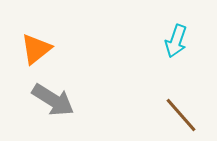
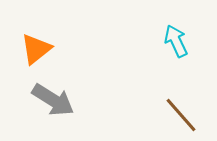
cyan arrow: rotated 136 degrees clockwise
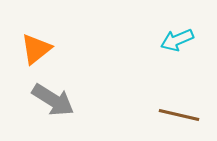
cyan arrow: moved 1 px right, 1 px up; rotated 88 degrees counterclockwise
brown line: moved 2 px left; rotated 36 degrees counterclockwise
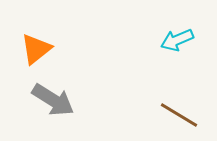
brown line: rotated 18 degrees clockwise
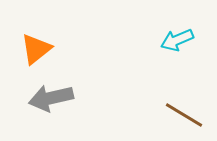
gray arrow: moved 2 px left, 2 px up; rotated 135 degrees clockwise
brown line: moved 5 px right
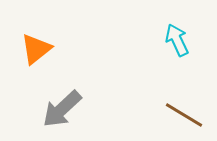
cyan arrow: rotated 88 degrees clockwise
gray arrow: moved 11 px right, 11 px down; rotated 30 degrees counterclockwise
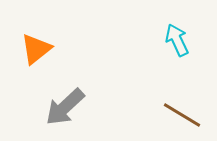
gray arrow: moved 3 px right, 2 px up
brown line: moved 2 px left
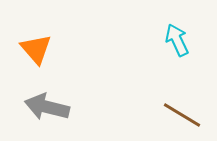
orange triangle: rotated 32 degrees counterclockwise
gray arrow: moved 18 px left; rotated 57 degrees clockwise
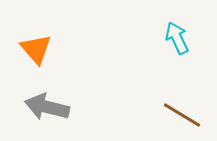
cyan arrow: moved 2 px up
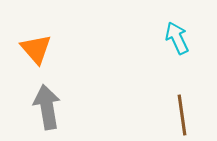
gray arrow: rotated 66 degrees clockwise
brown line: rotated 51 degrees clockwise
